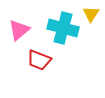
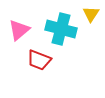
cyan cross: moved 2 px left, 1 px down
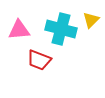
yellow triangle: moved 6 px down; rotated 12 degrees clockwise
pink triangle: rotated 35 degrees clockwise
